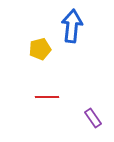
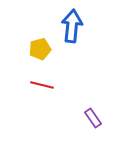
red line: moved 5 px left, 12 px up; rotated 15 degrees clockwise
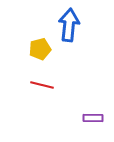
blue arrow: moved 3 px left, 1 px up
purple rectangle: rotated 54 degrees counterclockwise
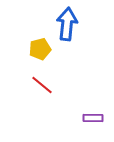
blue arrow: moved 2 px left, 1 px up
red line: rotated 25 degrees clockwise
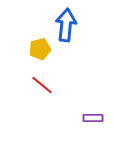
blue arrow: moved 1 px left, 1 px down
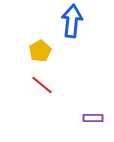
blue arrow: moved 6 px right, 4 px up
yellow pentagon: moved 2 px down; rotated 15 degrees counterclockwise
